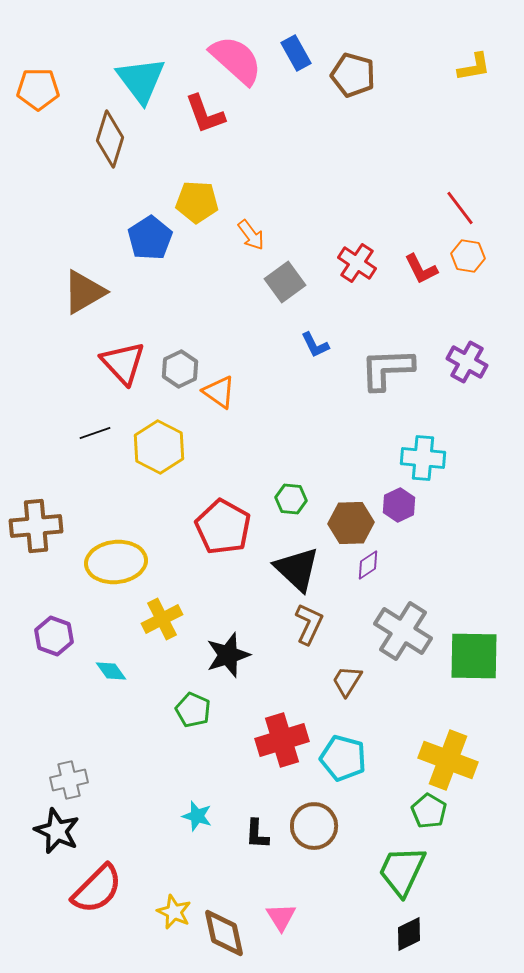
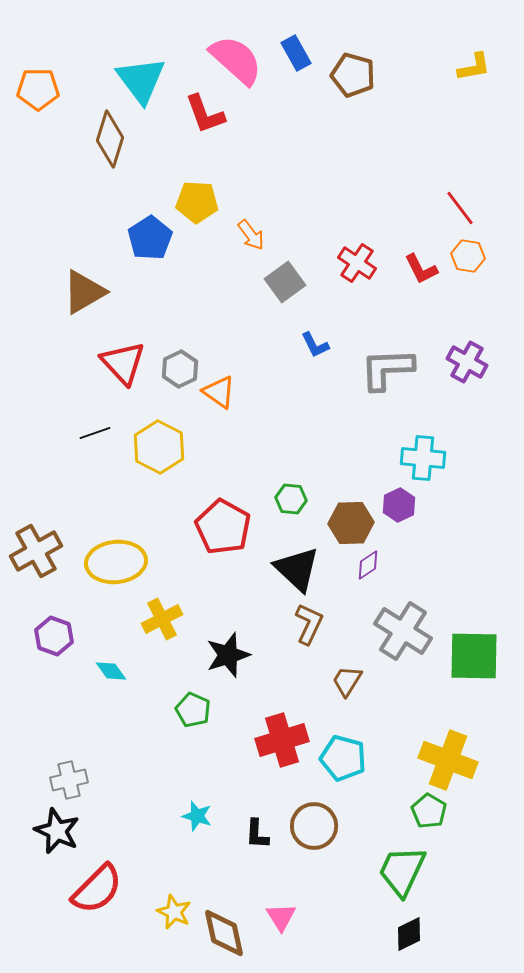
brown cross at (36, 526): moved 25 px down; rotated 24 degrees counterclockwise
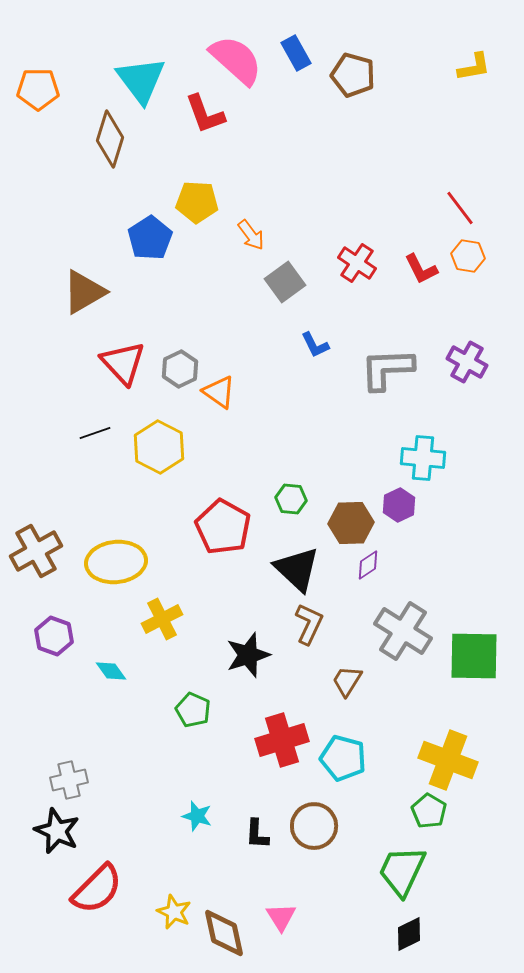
black star at (228, 655): moved 20 px right
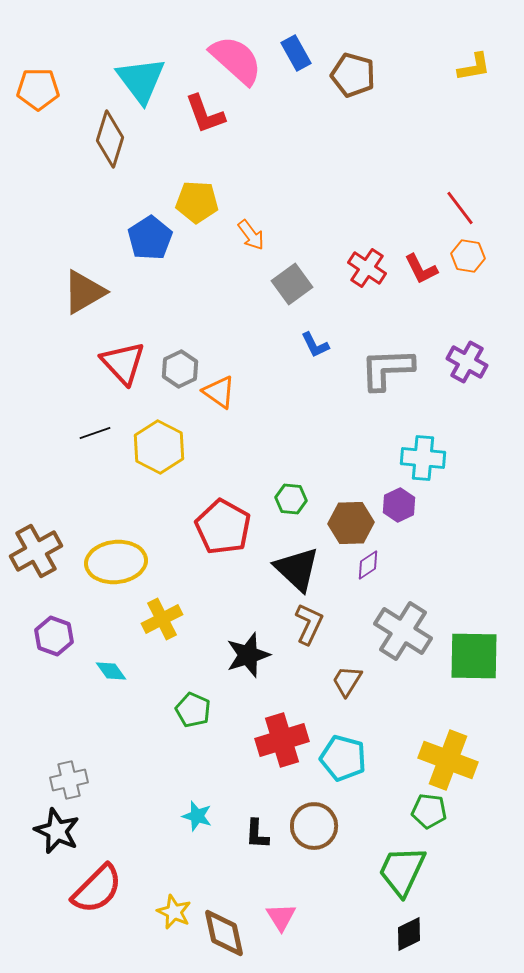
red cross at (357, 263): moved 10 px right, 5 px down
gray square at (285, 282): moved 7 px right, 2 px down
green pentagon at (429, 811): rotated 24 degrees counterclockwise
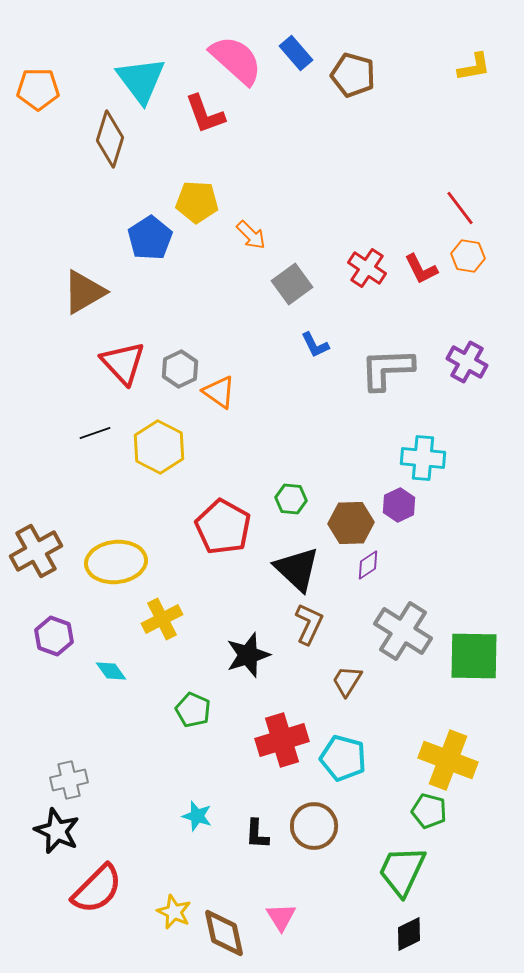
blue rectangle at (296, 53): rotated 12 degrees counterclockwise
orange arrow at (251, 235): rotated 8 degrees counterclockwise
green pentagon at (429, 811): rotated 8 degrees clockwise
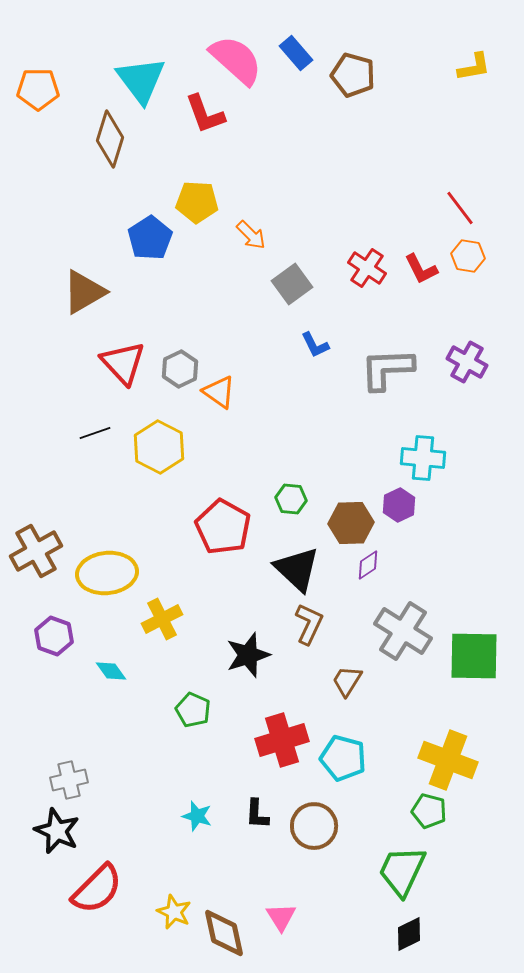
yellow ellipse at (116, 562): moved 9 px left, 11 px down
black L-shape at (257, 834): moved 20 px up
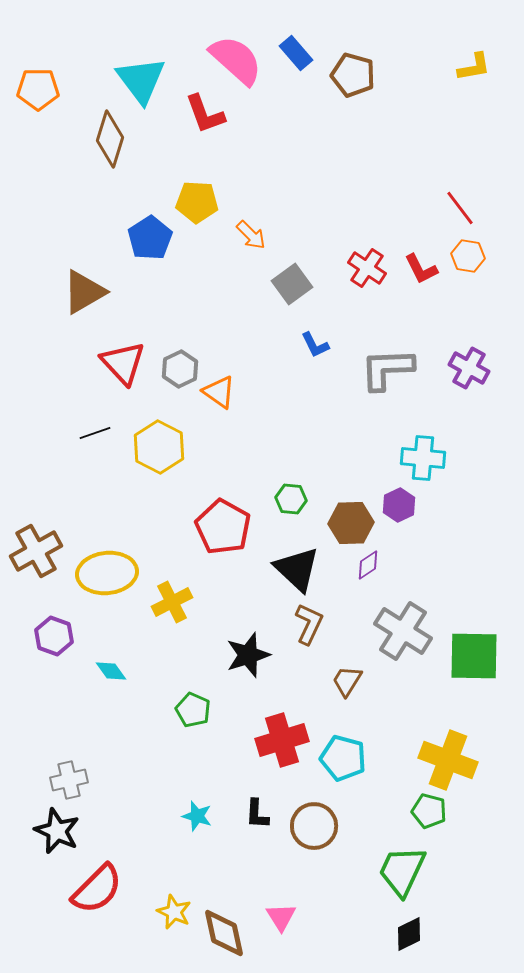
purple cross at (467, 362): moved 2 px right, 6 px down
yellow cross at (162, 619): moved 10 px right, 17 px up
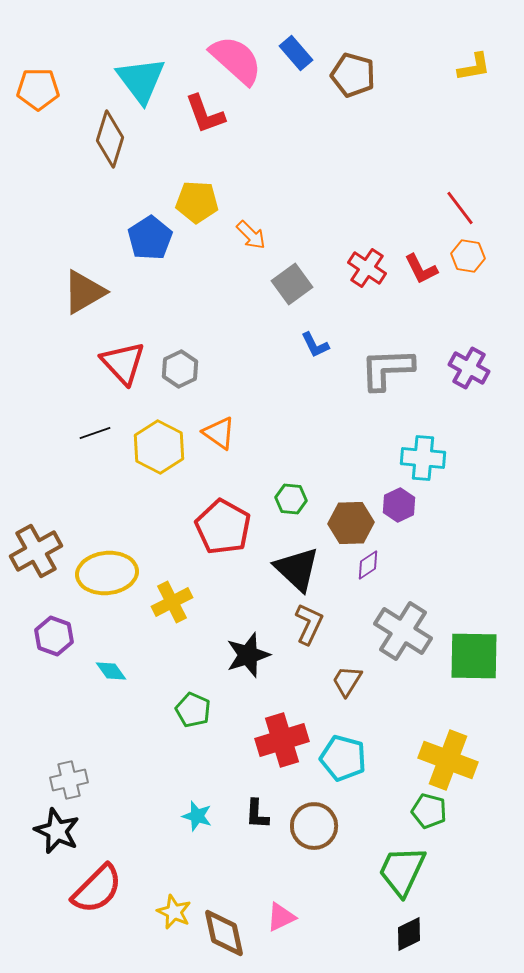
orange triangle at (219, 392): moved 41 px down
pink triangle at (281, 917): rotated 36 degrees clockwise
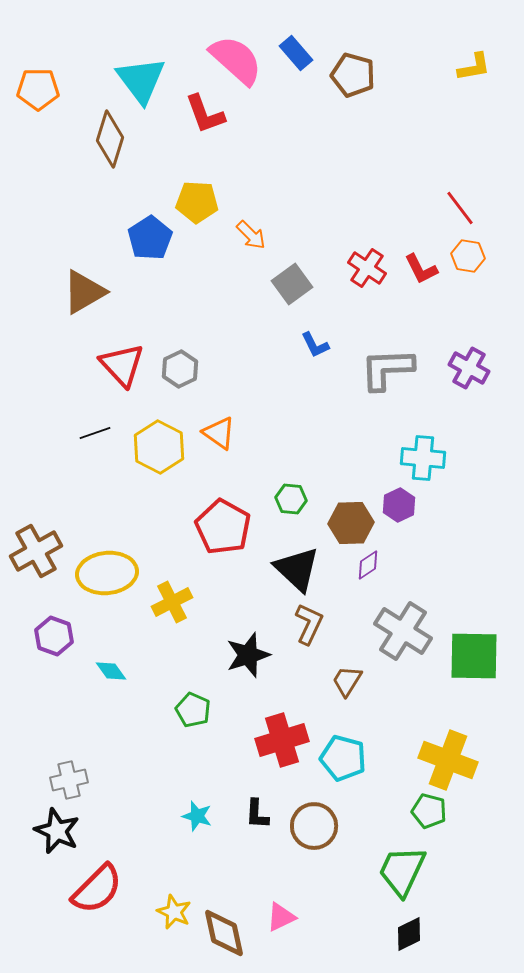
red triangle at (123, 363): moved 1 px left, 2 px down
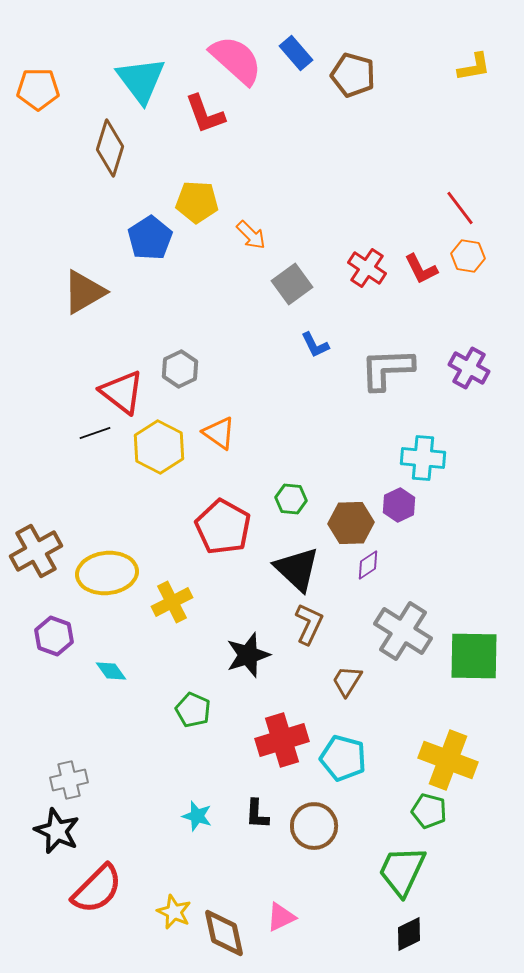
brown diamond at (110, 139): moved 9 px down
red triangle at (122, 365): moved 27 px down; rotated 9 degrees counterclockwise
